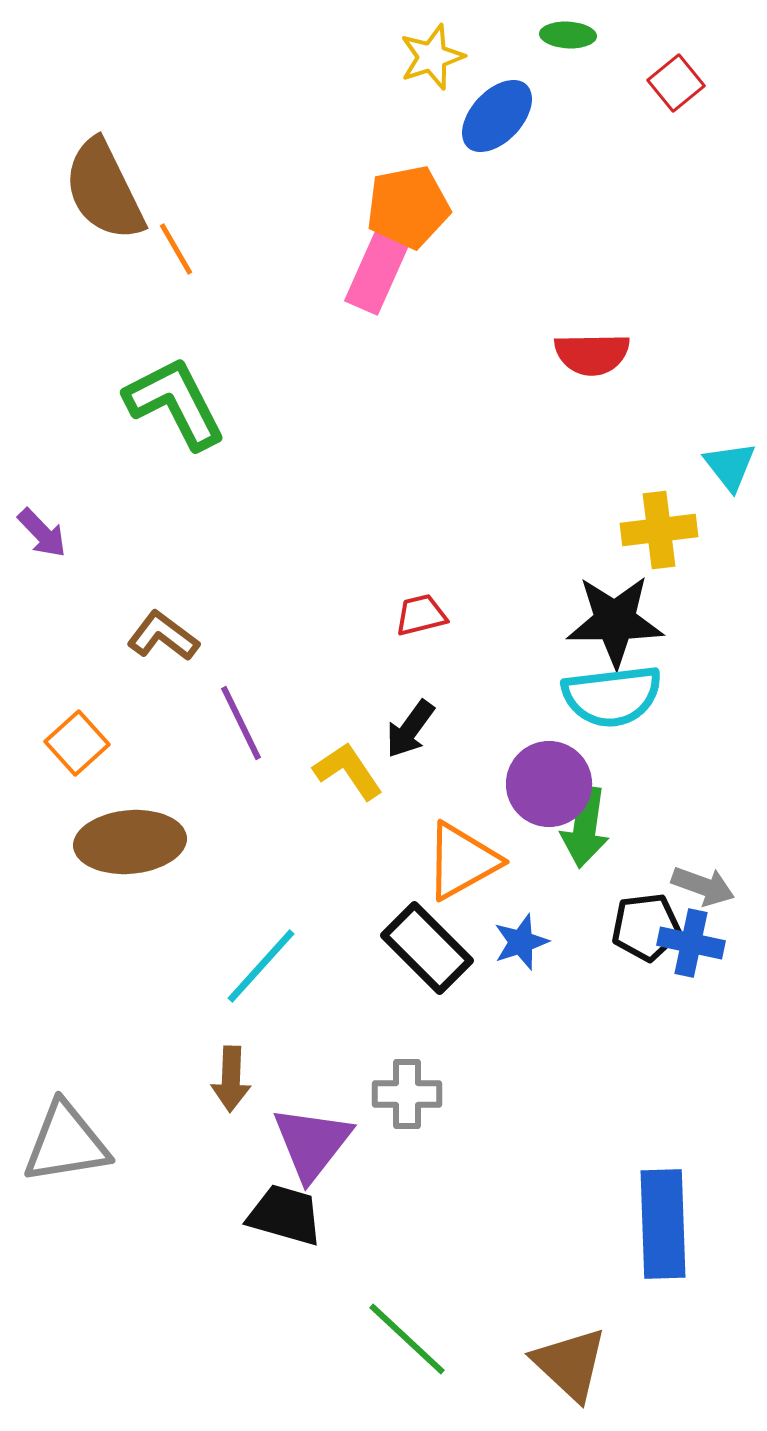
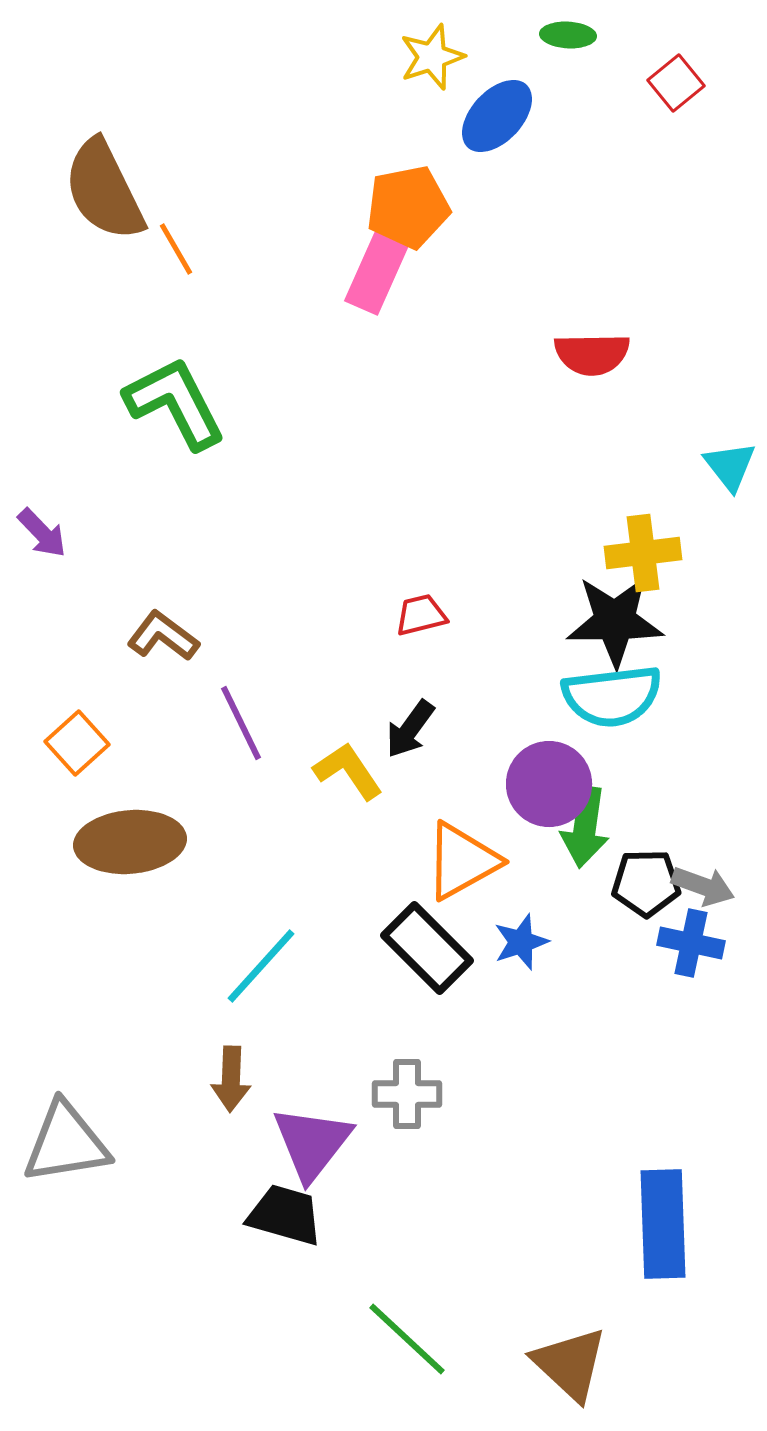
yellow cross: moved 16 px left, 23 px down
black pentagon: moved 44 px up; rotated 6 degrees clockwise
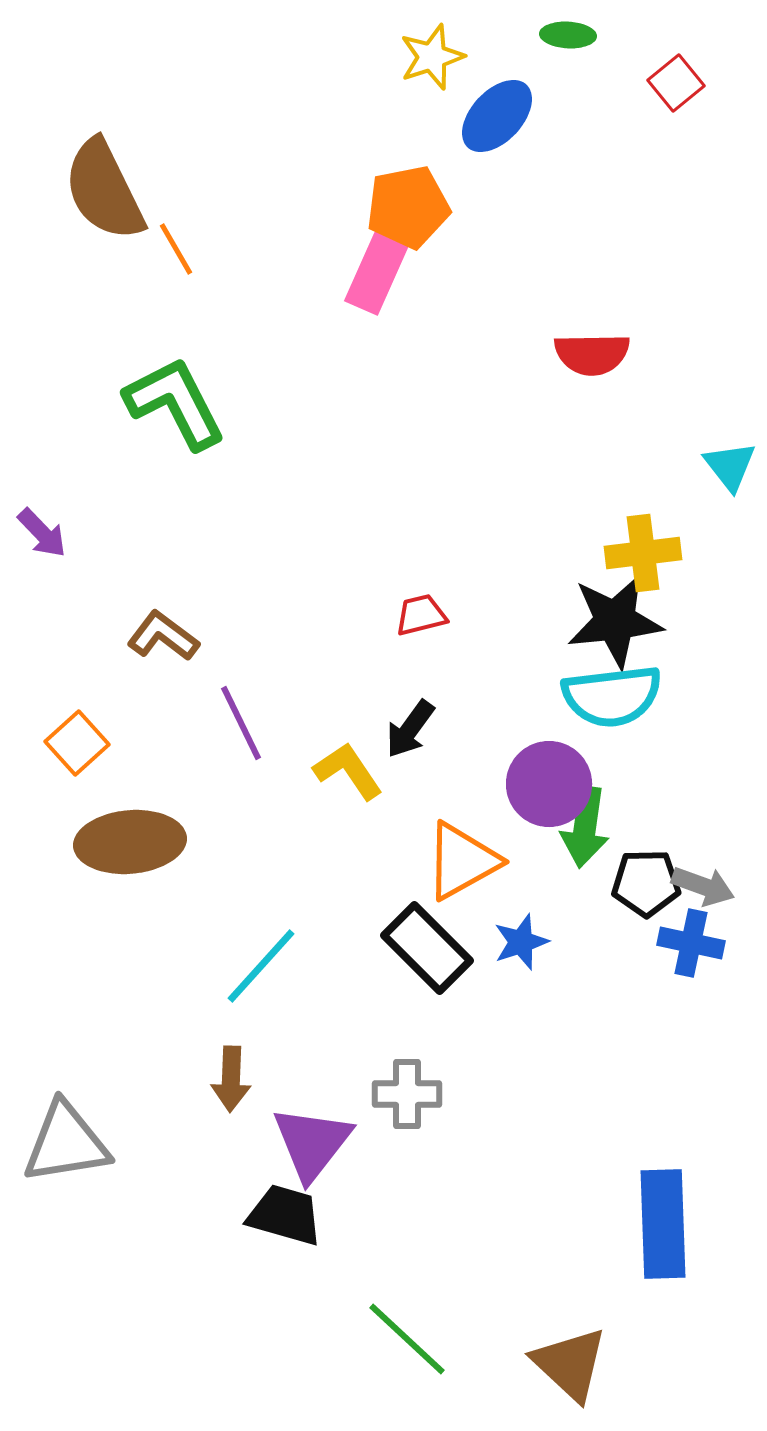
black star: rotated 6 degrees counterclockwise
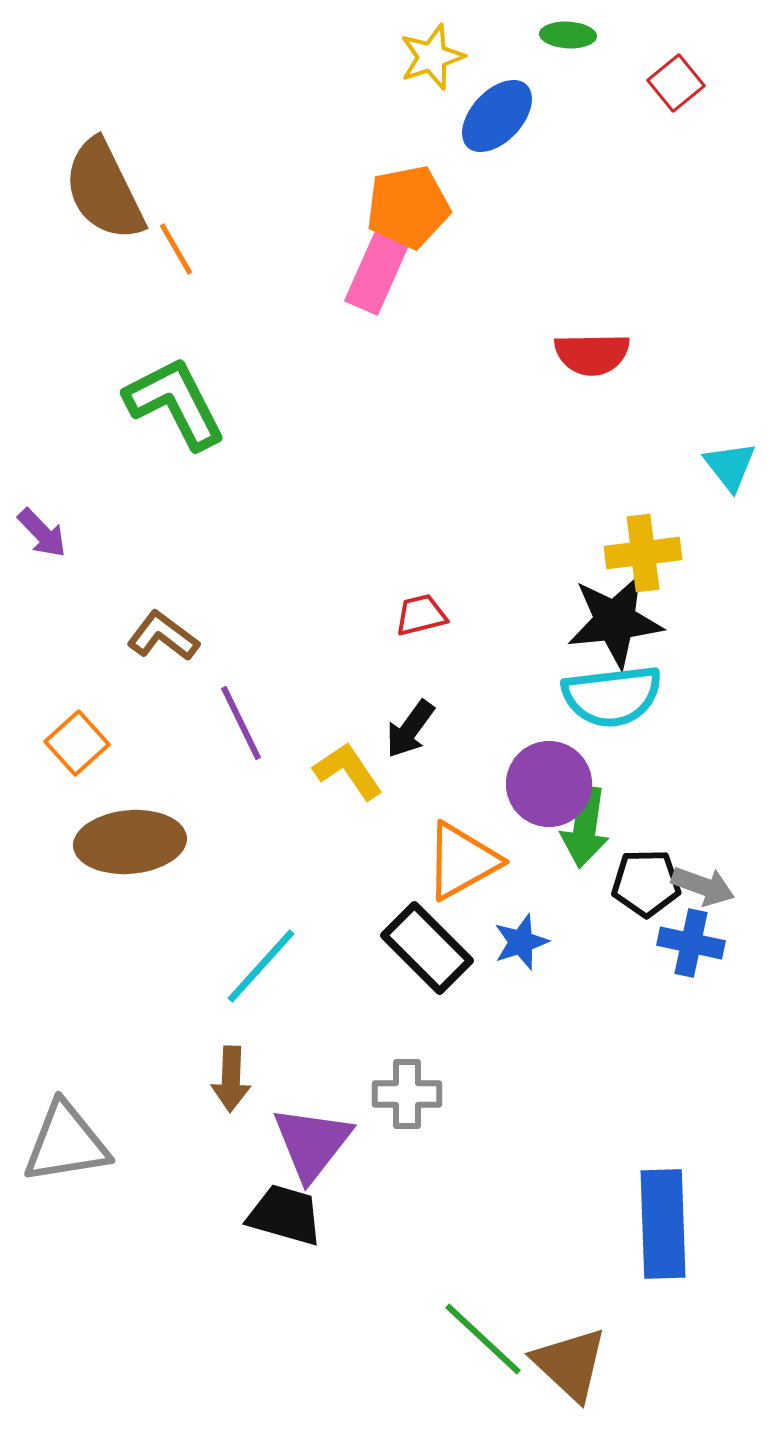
green line: moved 76 px right
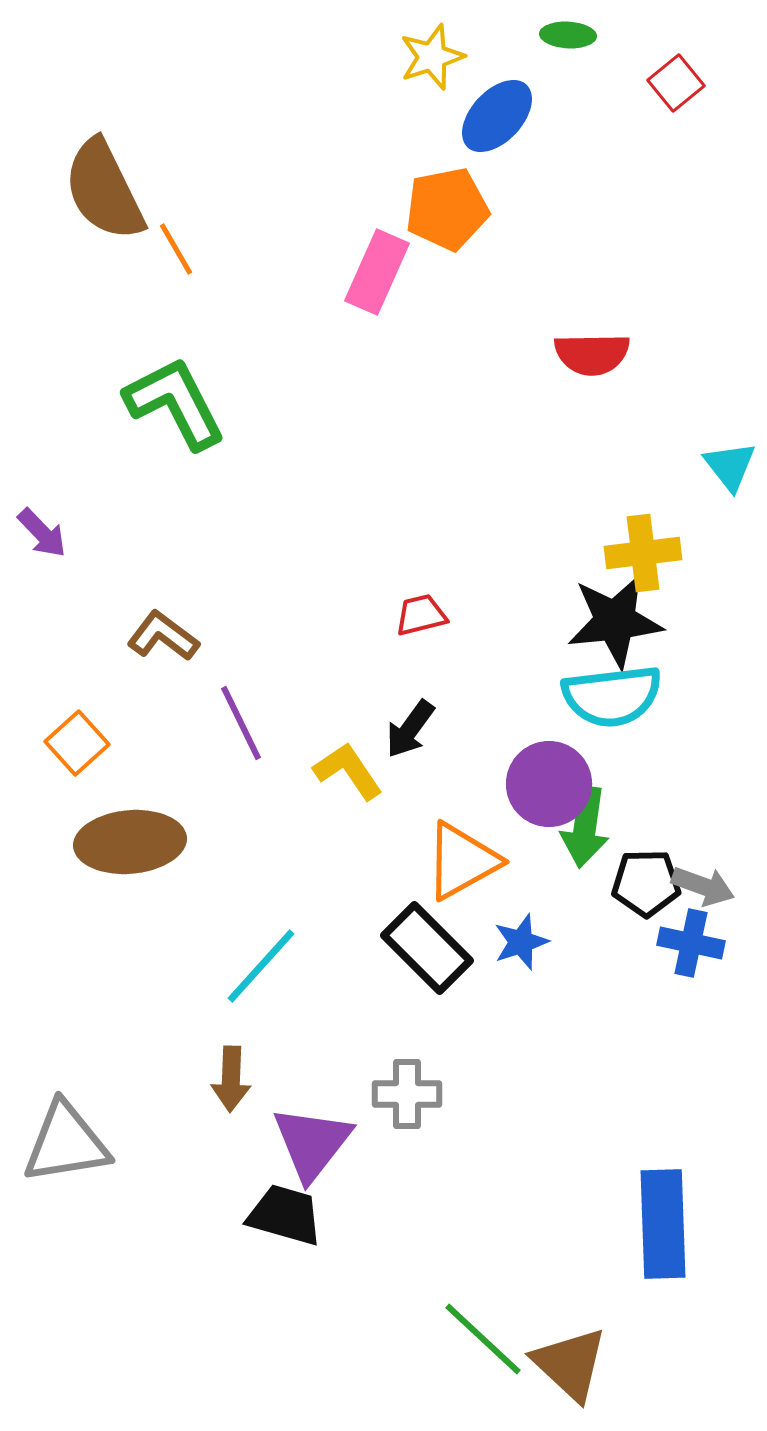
orange pentagon: moved 39 px right, 2 px down
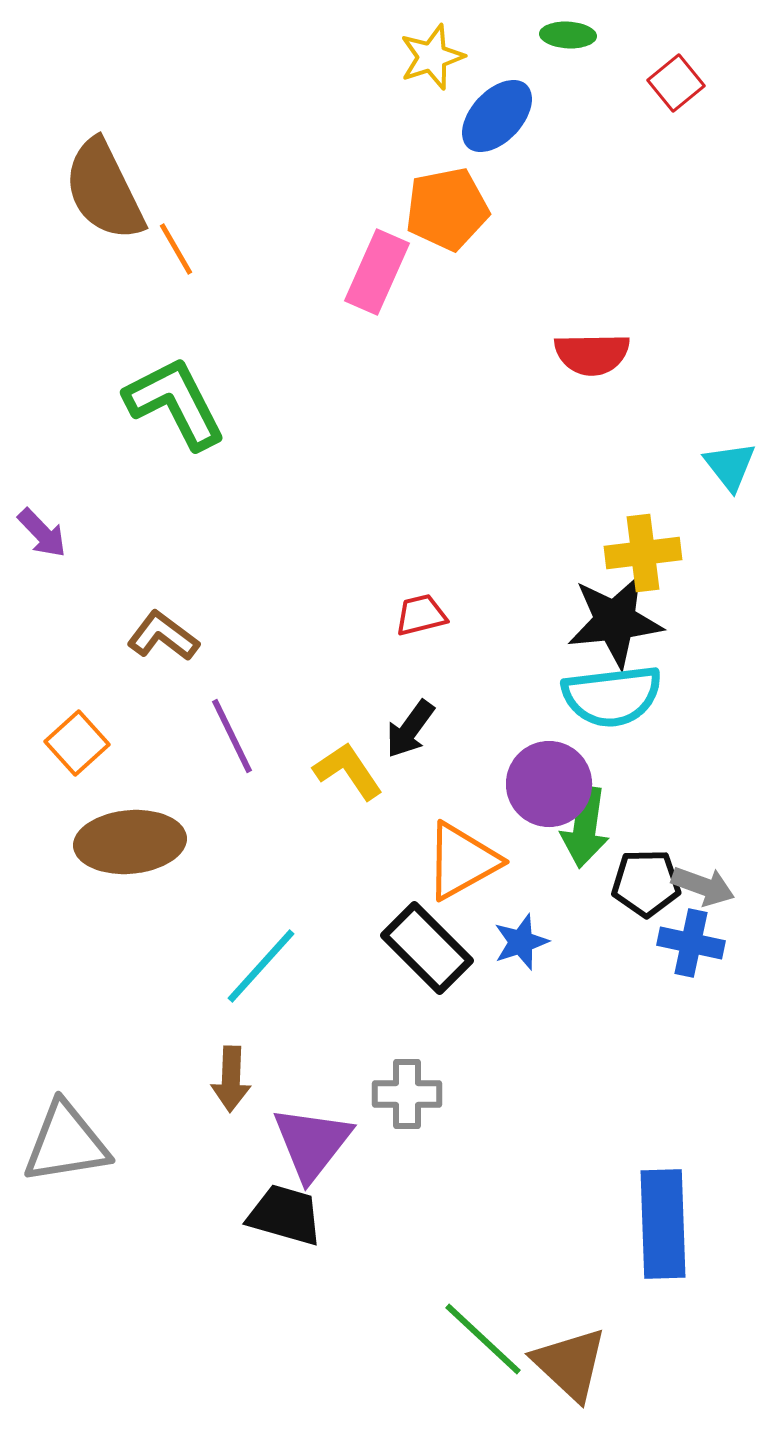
purple line: moved 9 px left, 13 px down
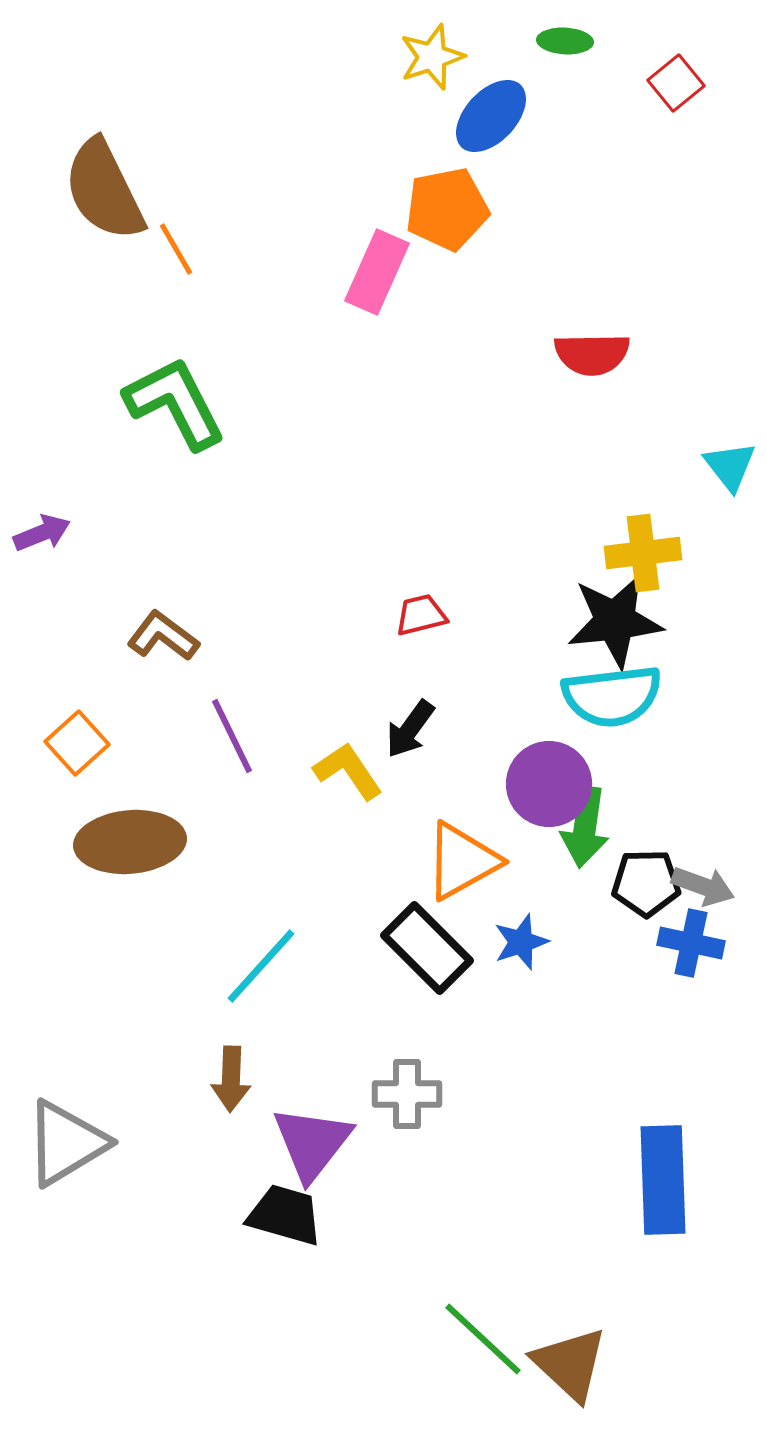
green ellipse: moved 3 px left, 6 px down
blue ellipse: moved 6 px left
purple arrow: rotated 68 degrees counterclockwise
gray triangle: rotated 22 degrees counterclockwise
blue rectangle: moved 44 px up
